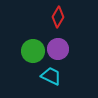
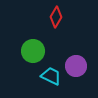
red diamond: moved 2 px left
purple circle: moved 18 px right, 17 px down
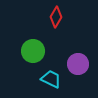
purple circle: moved 2 px right, 2 px up
cyan trapezoid: moved 3 px down
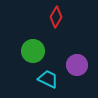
purple circle: moved 1 px left, 1 px down
cyan trapezoid: moved 3 px left
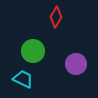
purple circle: moved 1 px left, 1 px up
cyan trapezoid: moved 25 px left
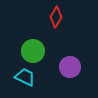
purple circle: moved 6 px left, 3 px down
cyan trapezoid: moved 2 px right, 2 px up
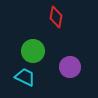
red diamond: rotated 20 degrees counterclockwise
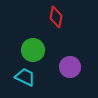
green circle: moved 1 px up
